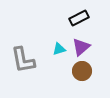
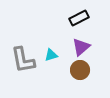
cyan triangle: moved 8 px left, 6 px down
brown circle: moved 2 px left, 1 px up
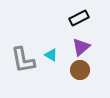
cyan triangle: rotated 48 degrees clockwise
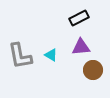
purple triangle: rotated 36 degrees clockwise
gray L-shape: moved 3 px left, 4 px up
brown circle: moved 13 px right
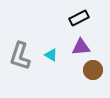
gray L-shape: rotated 28 degrees clockwise
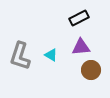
brown circle: moved 2 px left
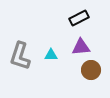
cyan triangle: rotated 32 degrees counterclockwise
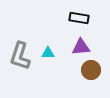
black rectangle: rotated 36 degrees clockwise
cyan triangle: moved 3 px left, 2 px up
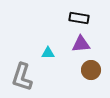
purple triangle: moved 3 px up
gray L-shape: moved 2 px right, 21 px down
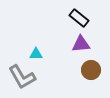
black rectangle: rotated 30 degrees clockwise
cyan triangle: moved 12 px left, 1 px down
gray L-shape: rotated 48 degrees counterclockwise
